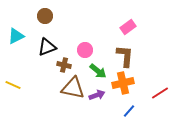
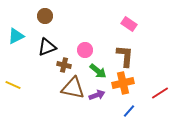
pink rectangle: moved 1 px right, 3 px up; rotated 70 degrees clockwise
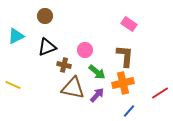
green arrow: moved 1 px left, 1 px down
purple arrow: rotated 28 degrees counterclockwise
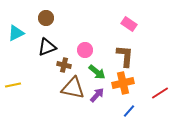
brown circle: moved 1 px right, 2 px down
cyan triangle: moved 3 px up
yellow line: rotated 35 degrees counterclockwise
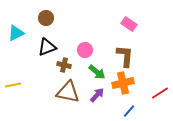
brown triangle: moved 5 px left, 4 px down
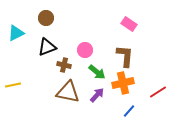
red line: moved 2 px left, 1 px up
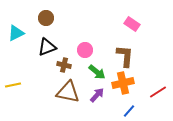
pink rectangle: moved 3 px right
